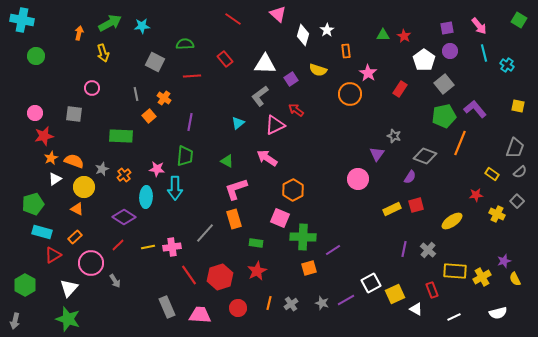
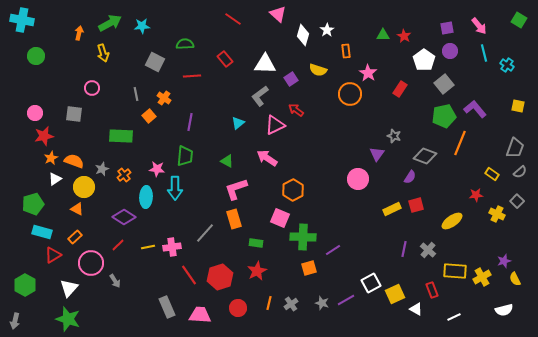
white semicircle at (498, 313): moved 6 px right, 3 px up
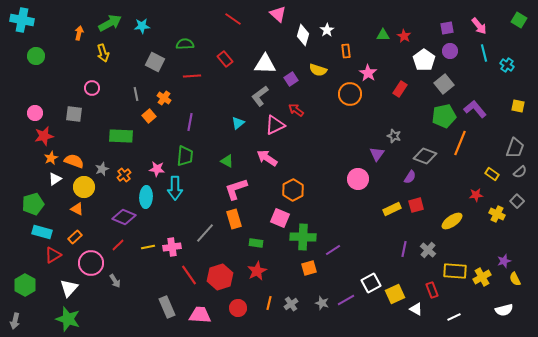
purple diamond at (124, 217): rotated 10 degrees counterclockwise
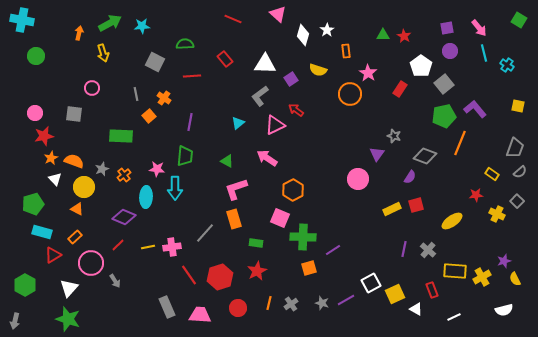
red line at (233, 19): rotated 12 degrees counterclockwise
pink arrow at (479, 26): moved 2 px down
white pentagon at (424, 60): moved 3 px left, 6 px down
white triangle at (55, 179): rotated 40 degrees counterclockwise
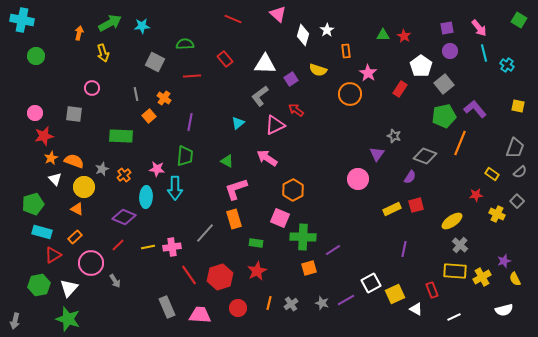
gray cross at (428, 250): moved 32 px right, 5 px up
green hexagon at (25, 285): moved 14 px right; rotated 20 degrees clockwise
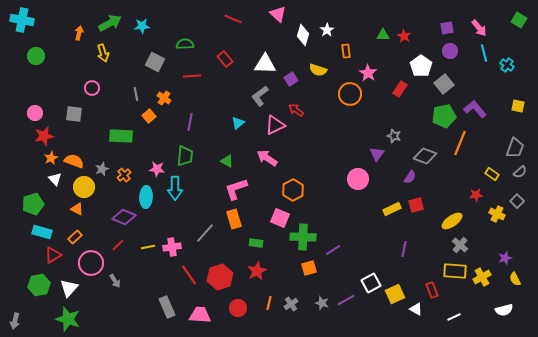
purple star at (504, 261): moved 1 px right, 3 px up
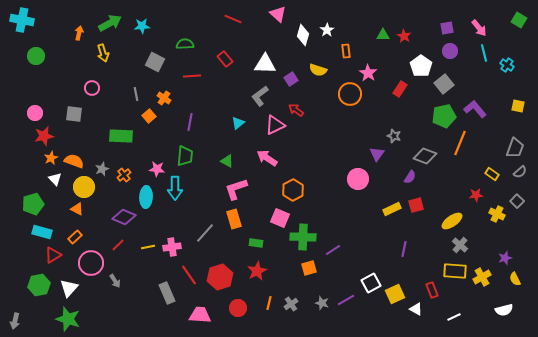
gray rectangle at (167, 307): moved 14 px up
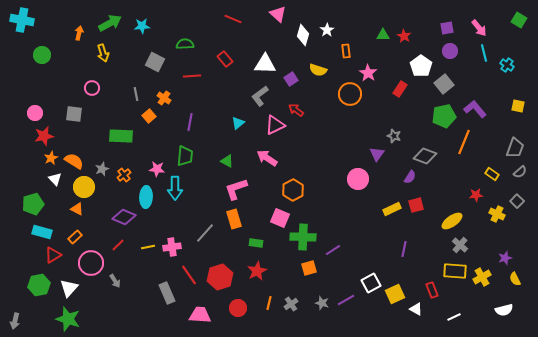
green circle at (36, 56): moved 6 px right, 1 px up
orange line at (460, 143): moved 4 px right, 1 px up
orange semicircle at (74, 161): rotated 12 degrees clockwise
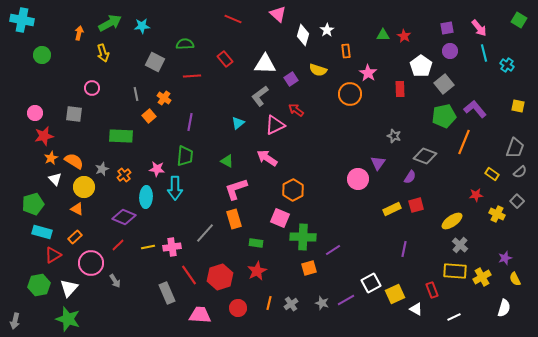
red rectangle at (400, 89): rotated 35 degrees counterclockwise
purple triangle at (377, 154): moved 1 px right, 9 px down
white semicircle at (504, 310): moved 2 px up; rotated 60 degrees counterclockwise
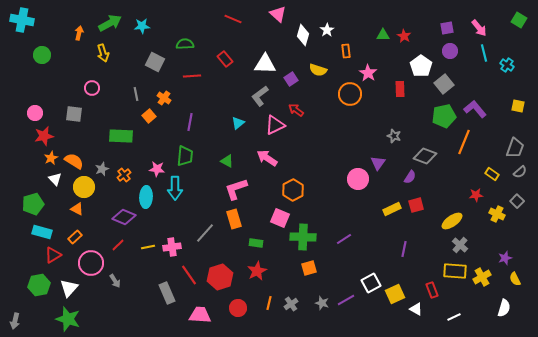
purple line at (333, 250): moved 11 px right, 11 px up
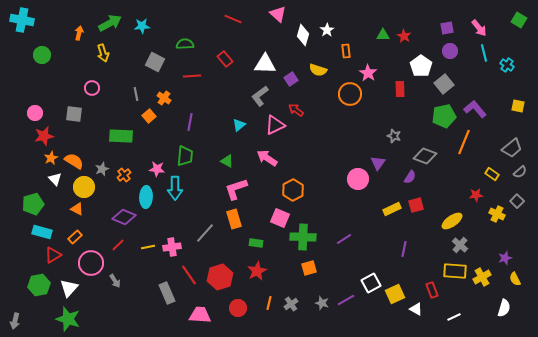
cyan triangle at (238, 123): moved 1 px right, 2 px down
gray trapezoid at (515, 148): moved 3 px left; rotated 30 degrees clockwise
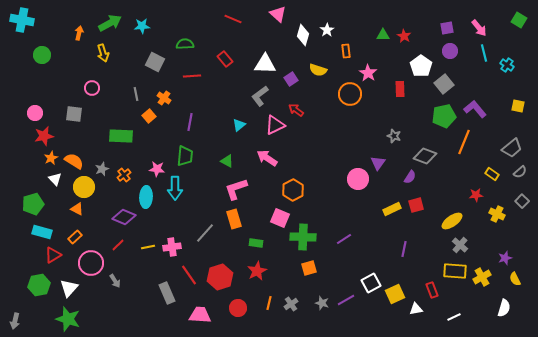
gray square at (517, 201): moved 5 px right
white triangle at (416, 309): rotated 40 degrees counterclockwise
